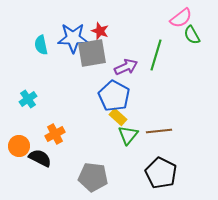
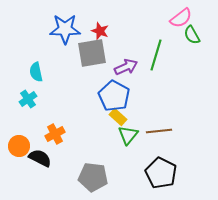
blue star: moved 8 px left, 9 px up
cyan semicircle: moved 5 px left, 27 px down
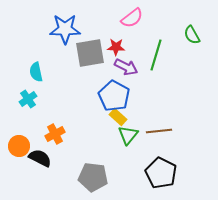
pink semicircle: moved 49 px left
red star: moved 16 px right, 16 px down; rotated 18 degrees counterclockwise
gray square: moved 2 px left
purple arrow: rotated 50 degrees clockwise
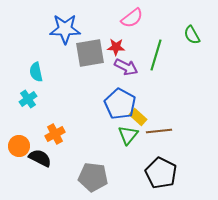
blue pentagon: moved 6 px right, 8 px down
yellow rectangle: moved 20 px right
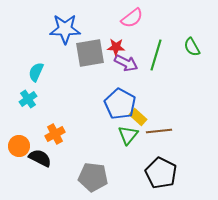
green semicircle: moved 12 px down
purple arrow: moved 4 px up
cyan semicircle: rotated 36 degrees clockwise
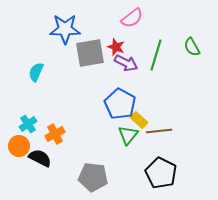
red star: rotated 18 degrees clockwise
cyan cross: moved 25 px down
yellow rectangle: moved 1 px right, 3 px down
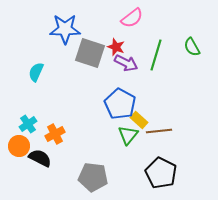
gray square: rotated 28 degrees clockwise
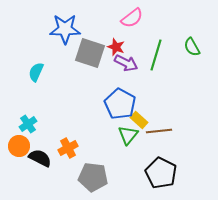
orange cross: moved 13 px right, 14 px down
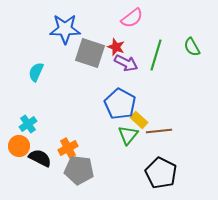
gray pentagon: moved 14 px left, 7 px up
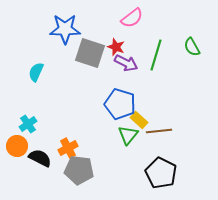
blue pentagon: rotated 12 degrees counterclockwise
orange circle: moved 2 px left
